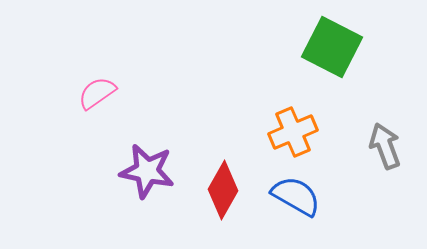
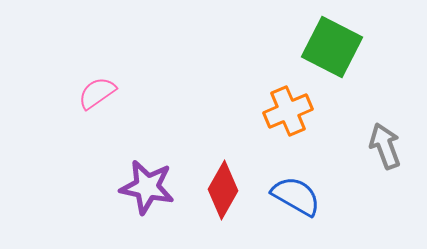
orange cross: moved 5 px left, 21 px up
purple star: moved 16 px down
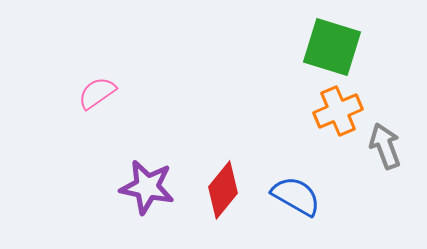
green square: rotated 10 degrees counterclockwise
orange cross: moved 50 px right
red diamond: rotated 10 degrees clockwise
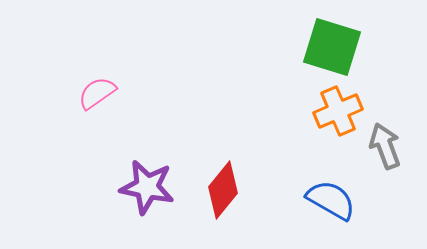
blue semicircle: moved 35 px right, 4 px down
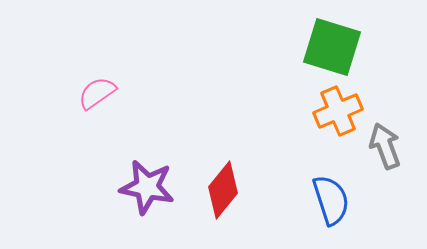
blue semicircle: rotated 42 degrees clockwise
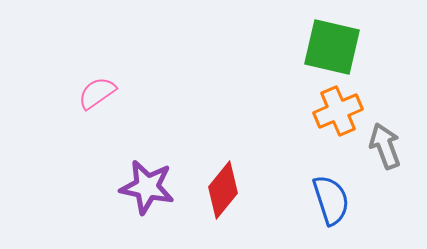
green square: rotated 4 degrees counterclockwise
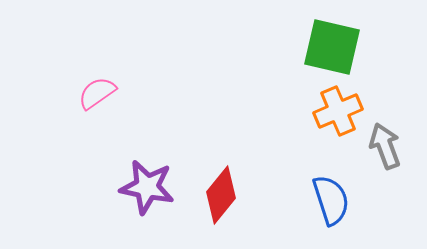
red diamond: moved 2 px left, 5 px down
